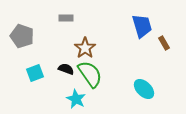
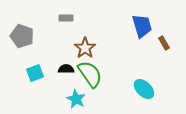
black semicircle: rotated 21 degrees counterclockwise
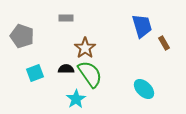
cyan star: rotated 12 degrees clockwise
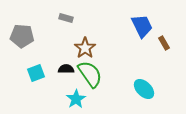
gray rectangle: rotated 16 degrees clockwise
blue trapezoid: rotated 10 degrees counterclockwise
gray pentagon: rotated 15 degrees counterclockwise
cyan square: moved 1 px right
